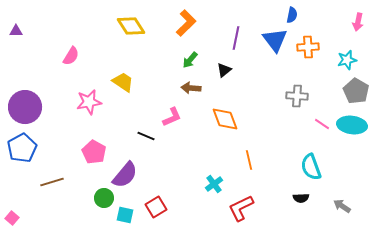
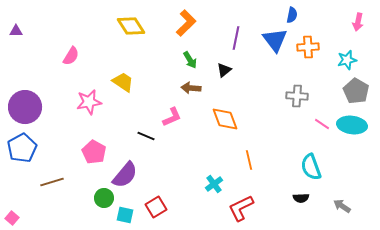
green arrow: rotated 72 degrees counterclockwise
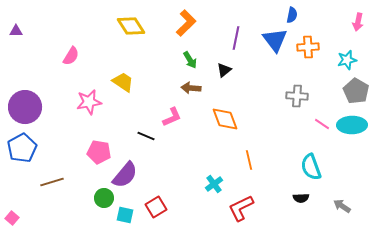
cyan ellipse: rotated 8 degrees counterclockwise
pink pentagon: moved 5 px right; rotated 20 degrees counterclockwise
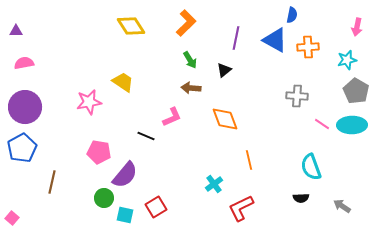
pink arrow: moved 1 px left, 5 px down
blue triangle: rotated 24 degrees counterclockwise
pink semicircle: moved 47 px left, 7 px down; rotated 132 degrees counterclockwise
brown line: rotated 60 degrees counterclockwise
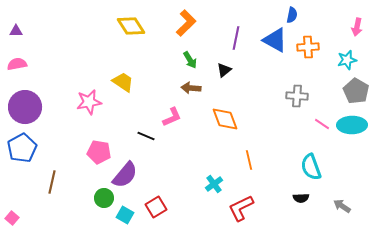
pink semicircle: moved 7 px left, 1 px down
cyan square: rotated 18 degrees clockwise
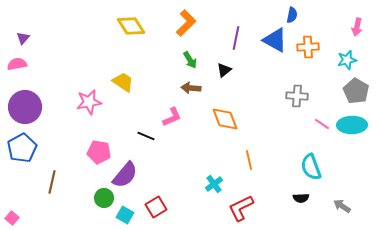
purple triangle: moved 7 px right, 7 px down; rotated 48 degrees counterclockwise
